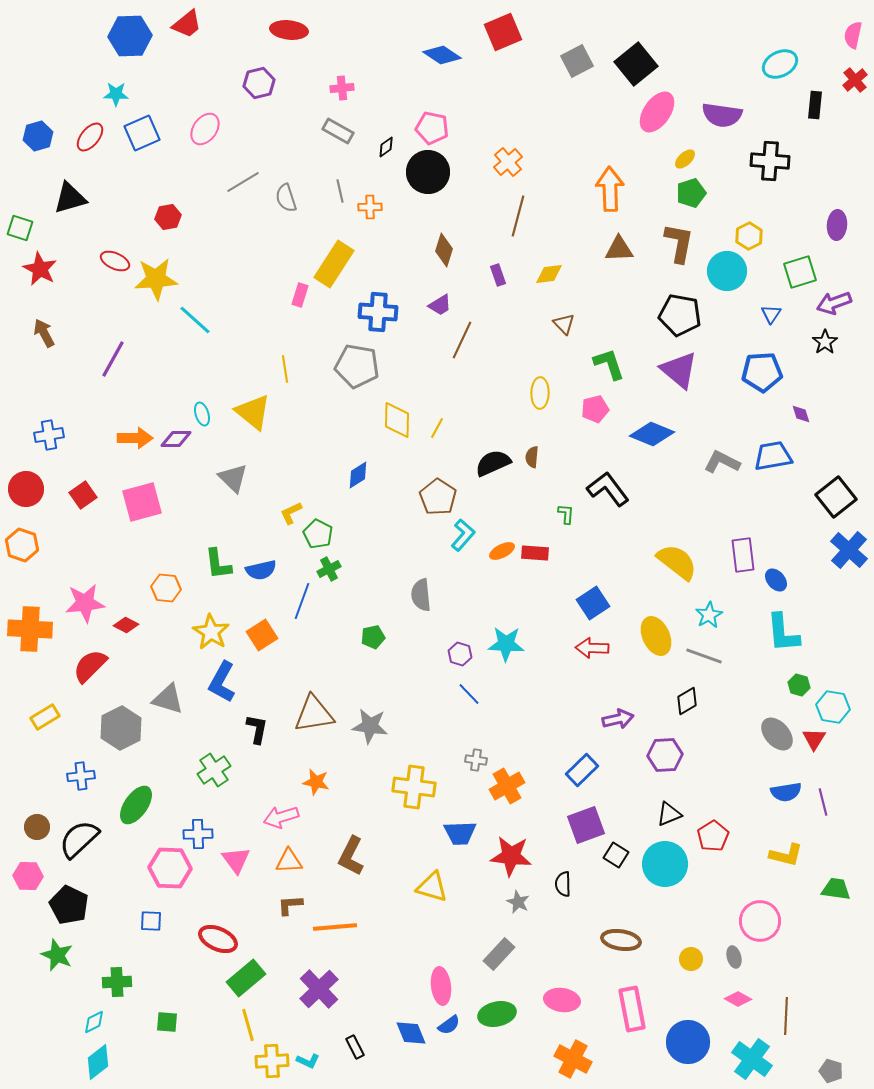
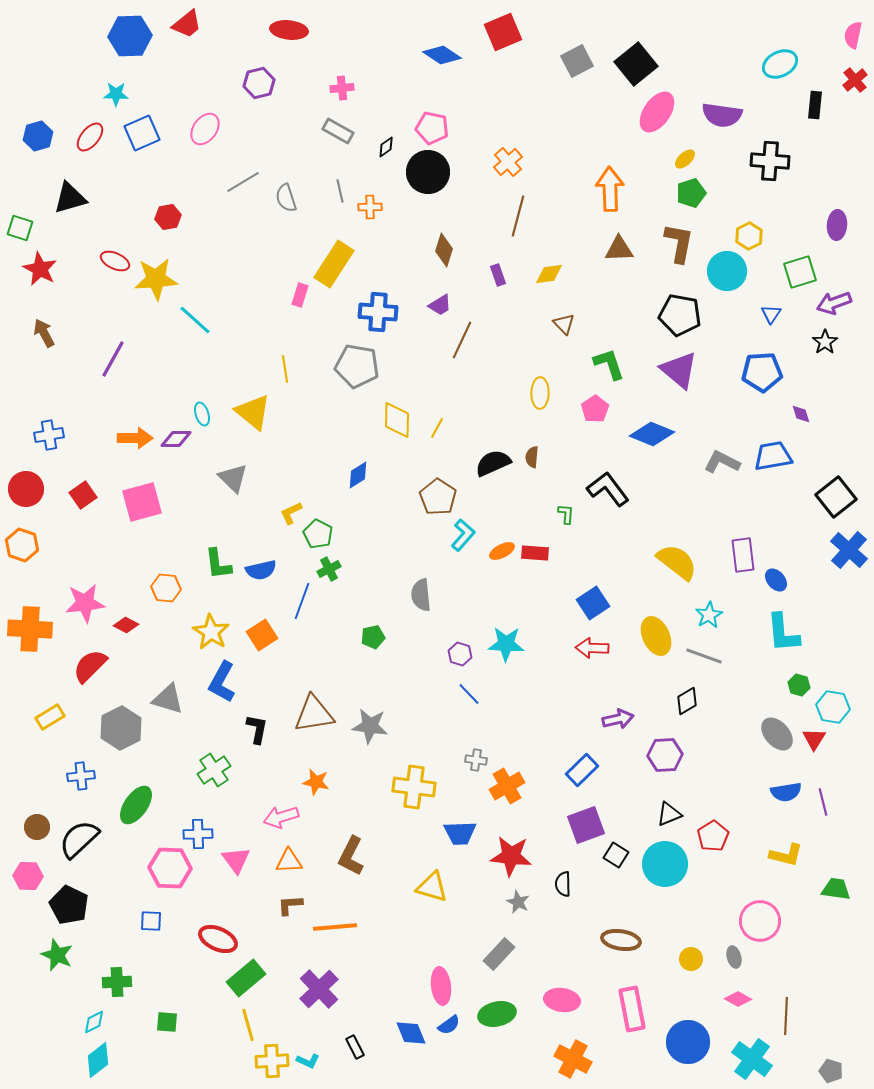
pink pentagon at (595, 409): rotated 20 degrees counterclockwise
yellow rectangle at (45, 717): moved 5 px right
cyan diamond at (98, 1062): moved 2 px up
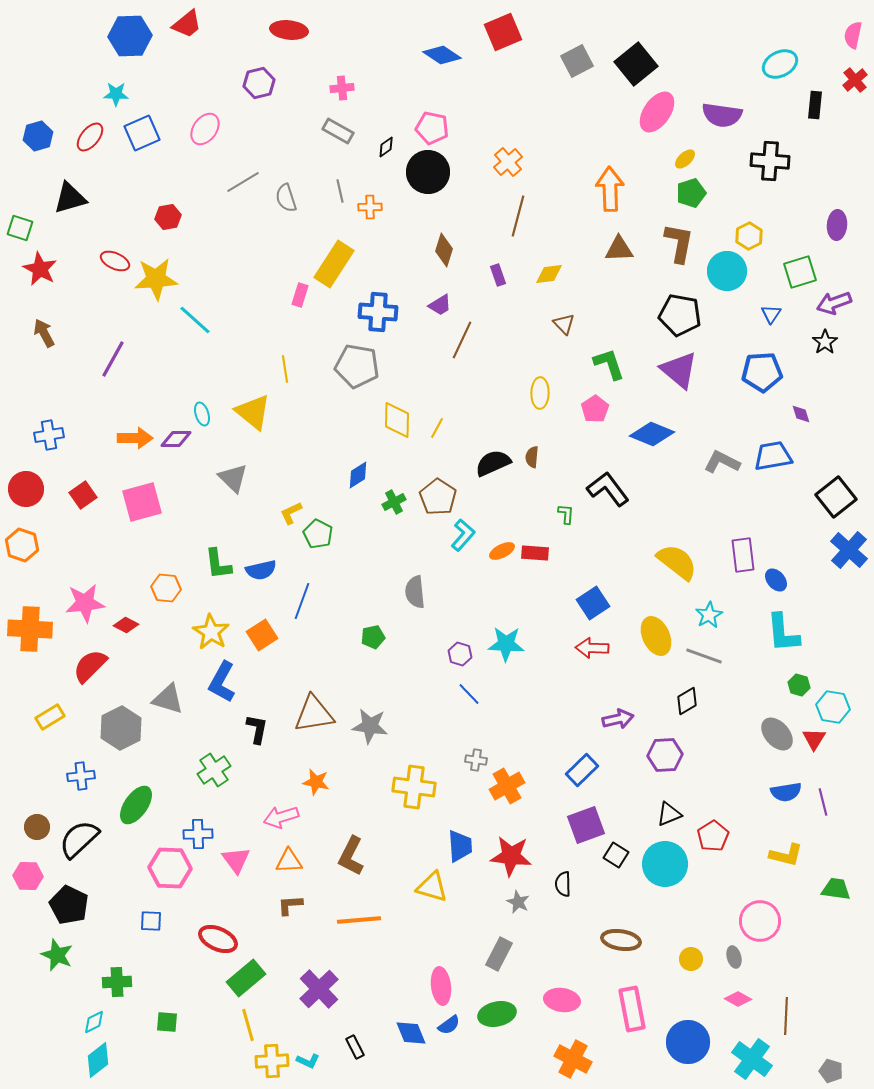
green cross at (329, 569): moved 65 px right, 67 px up
gray semicircle at (421, 595): moved 6 px left, 3 px up
blue trapezoid at (460, 833): moved 13 px down; rotated 92 degrees counterclockwise
orange line at (335, 927): moved 24 px right, 7 px up
gray rectangle at (499, 954): rotated 16 degrees counterclockwise
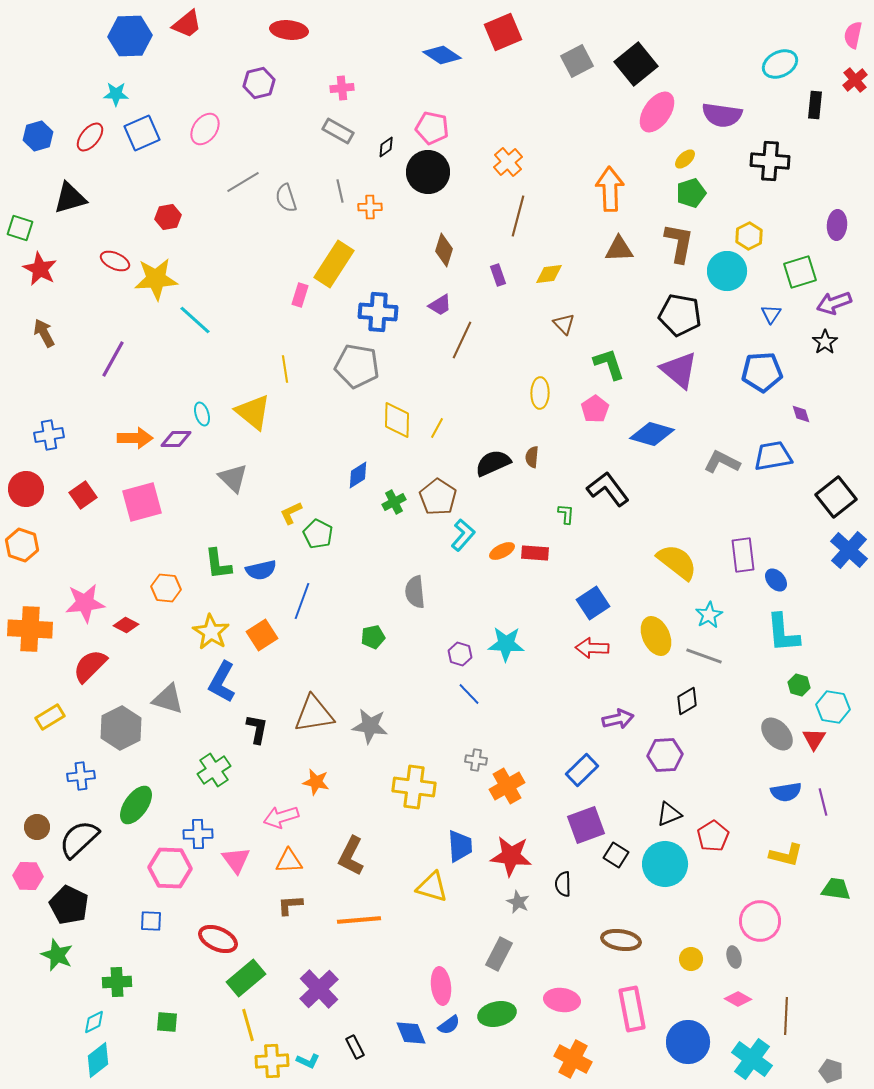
blue diamond at (652, 434): rotated 6 degrees counterclockwise
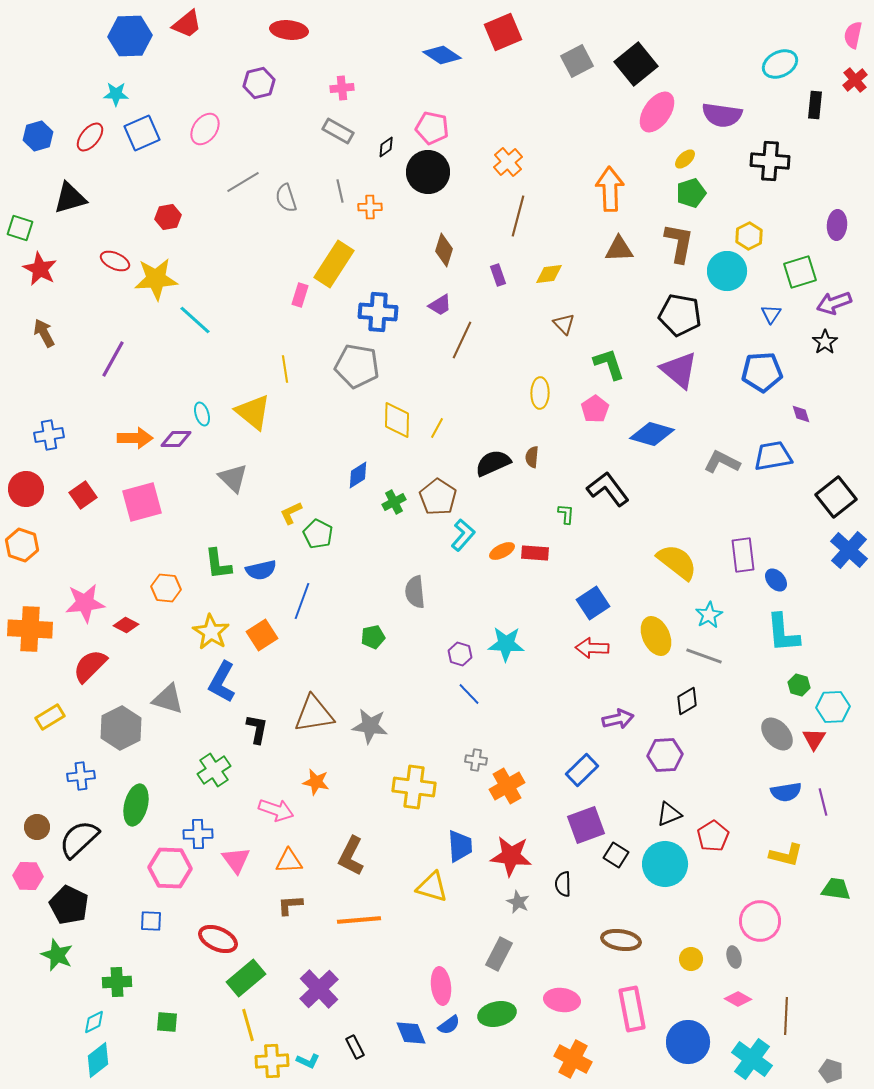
cyan hexagon at (833, 707): rotated 12 degrees counterclockwise
green ellipse at (136, 805): rotated 21 degrees counterclockwise
pink arrow at (281, 817): moved 5 px left, 7 px up; rotated 144 degrees counterclockwise
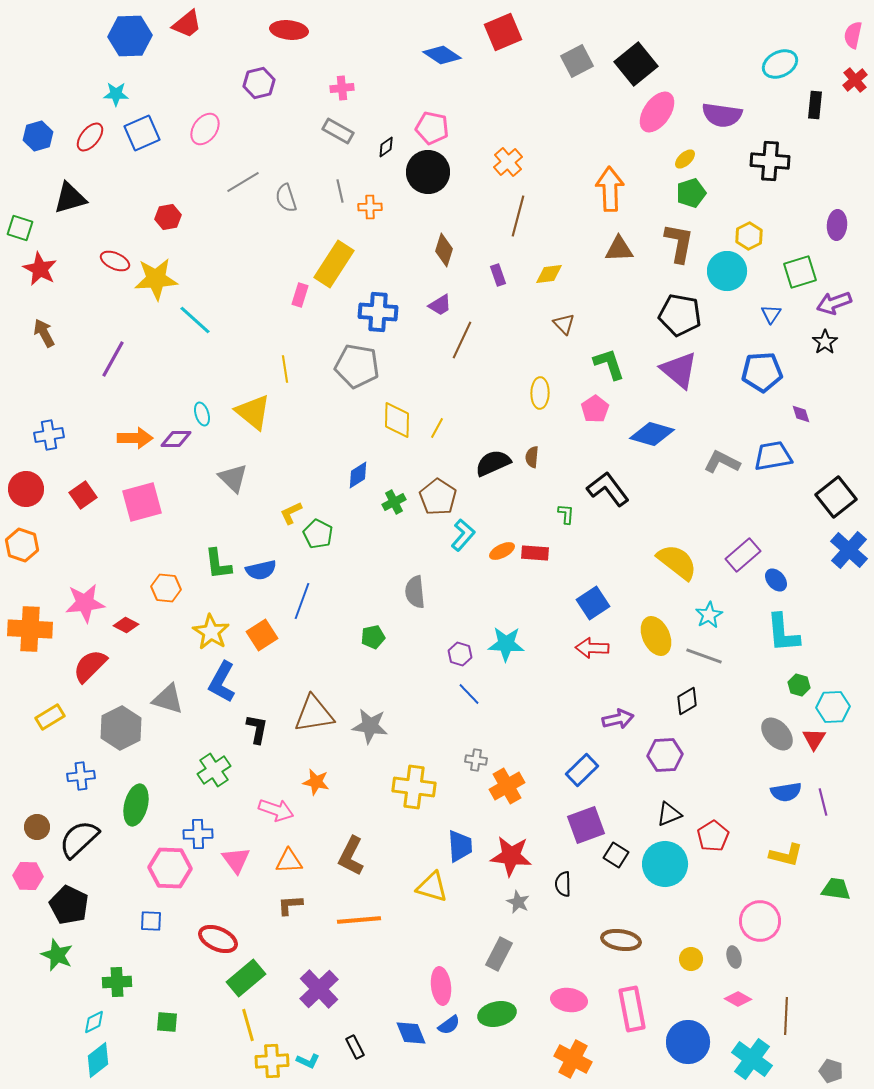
purple rectangle at (743, 555): rotated 56 degrees clockwise
pink ellipse at (562, 1000): moved 7 px right
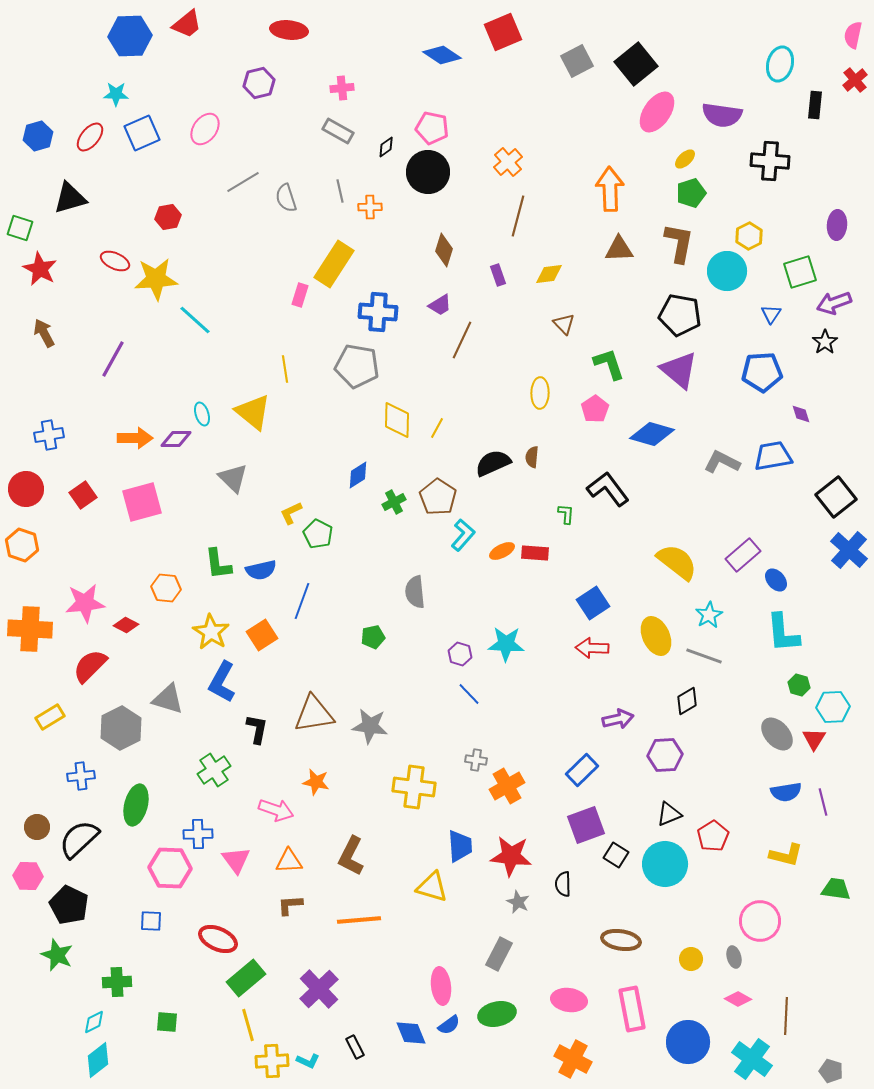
cyan ellipse at (780, 64): rotated 48 degrees counterclockwise
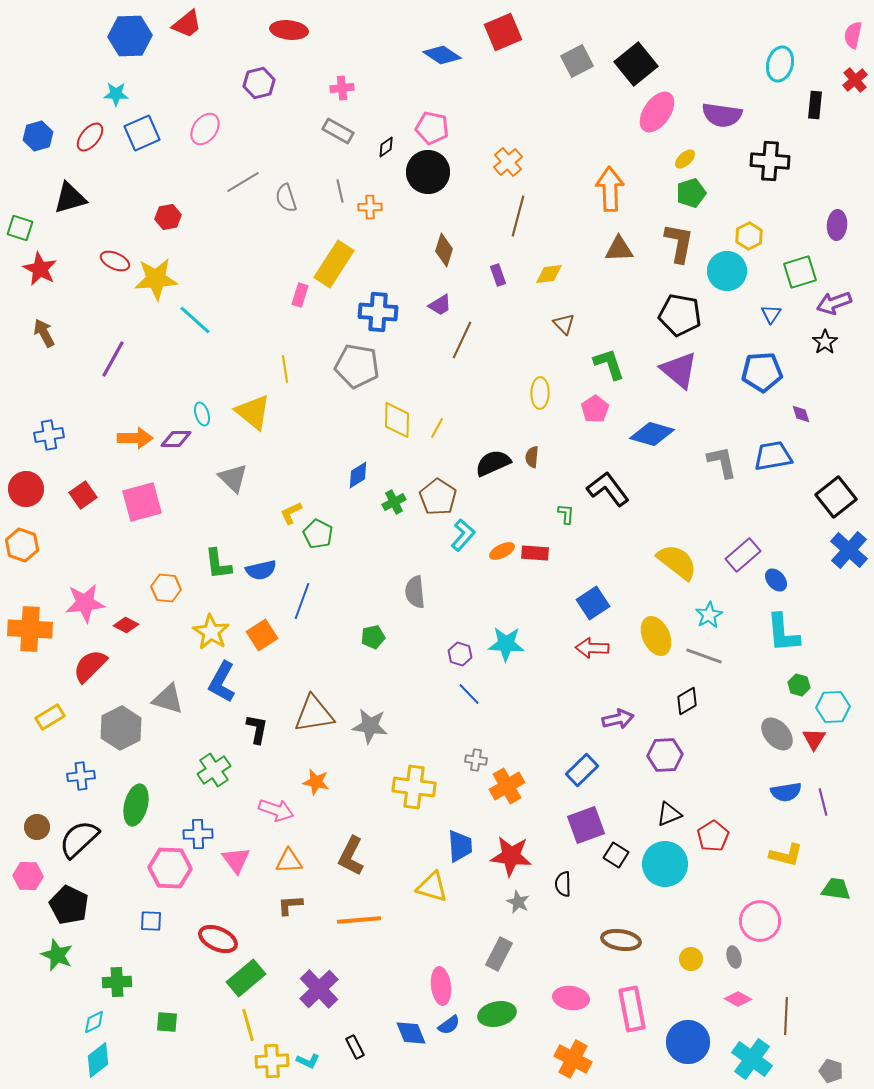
gray L-shape at (722, 462): rotated 51 degrees clockwise
pink ellipse at (569, 1000): moved 2 px right, 2 px up
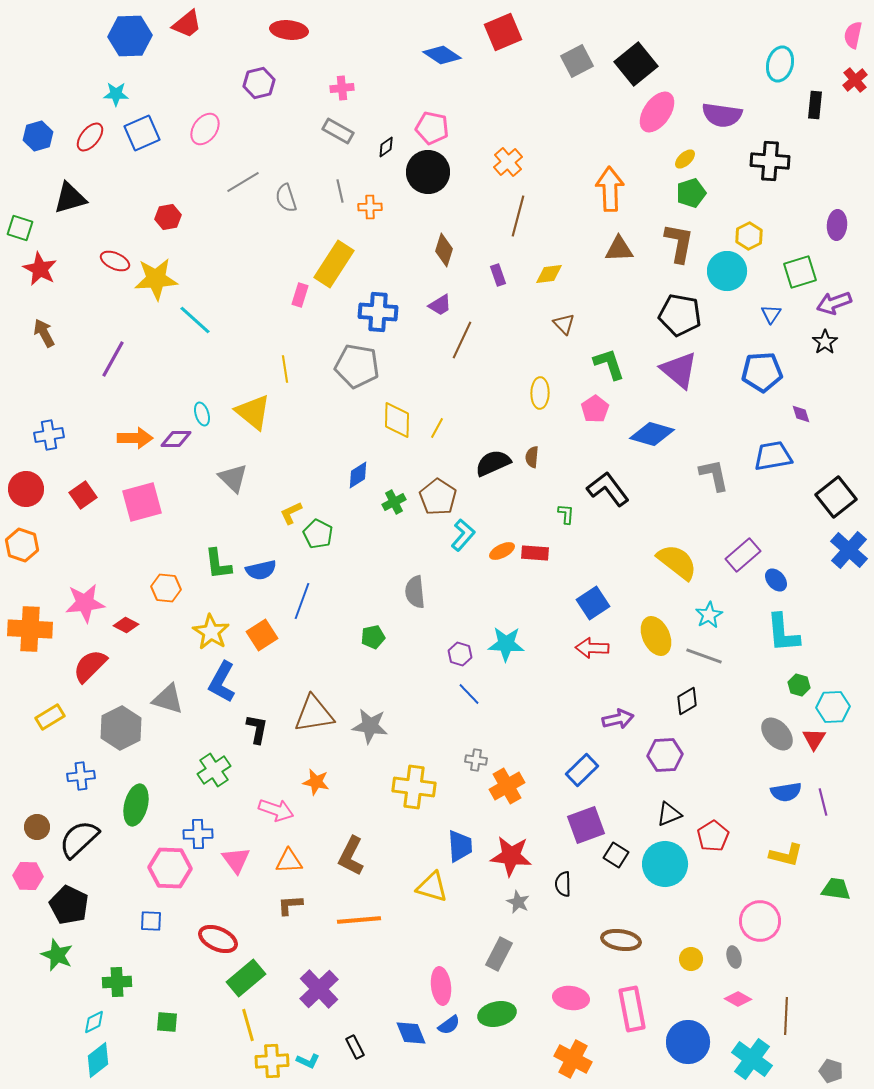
gray L-shape at (722, 462): moved 8 px left, 13 px down
